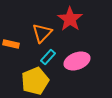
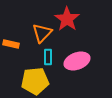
red star: moved 3 px left
cyan rectangle: rotated 42 degrees counterclockwise
yellow pentagon: rotated 16 degrees clockwise
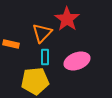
cyan rectangle: moved 3 px left
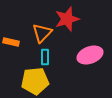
red star: rotated 20 degrees clockwise
orange rectangle: moved 2 px up
pink ellipse: moved 13 px right, 6 px up
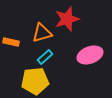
orange triangle: rotated 30 degrees clockwise
cyan rectangle: rotated 49 degrees clockwise
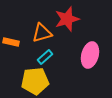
pink ellipse: rotated 55 degrees counterclockwise
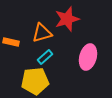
pink ellipse: moved 2 px left, 2 px down
